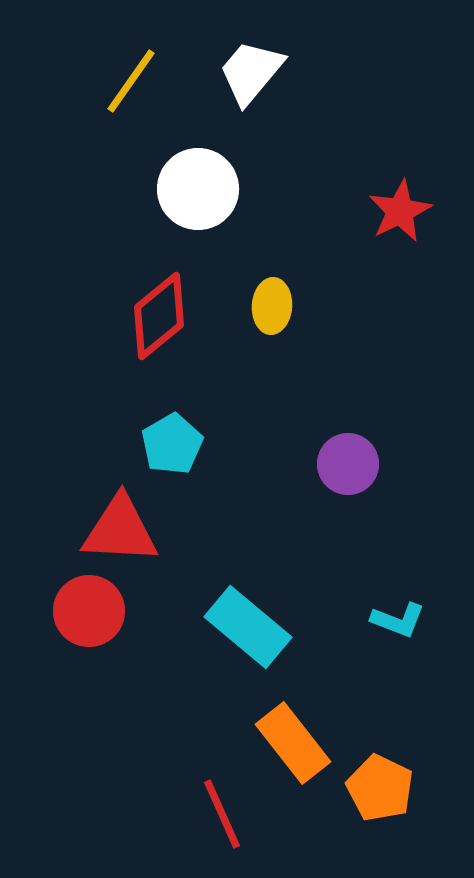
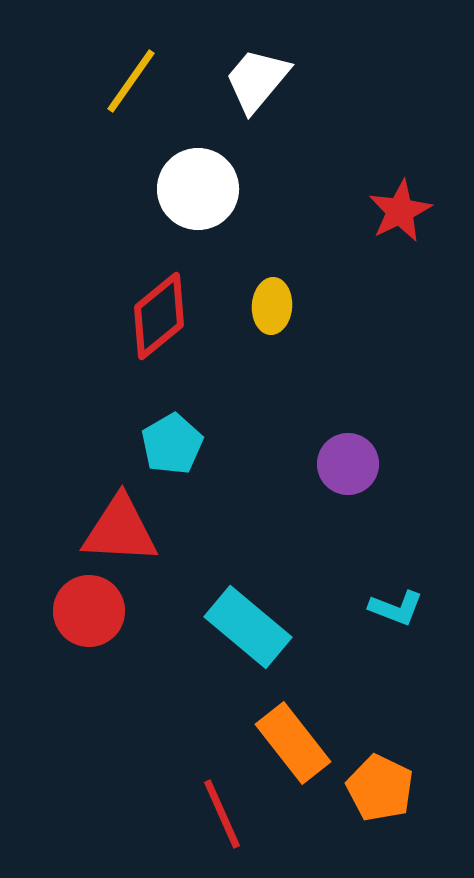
white trapezoid: moved 6 px right, 8 px down
cyan L-shape: moved 2 px left, 12 px up
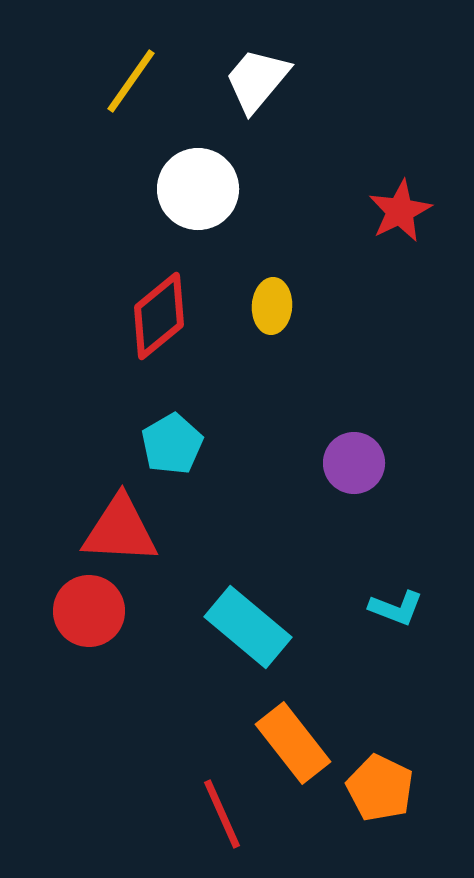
purple circle: moved 6 px right, 1 px up
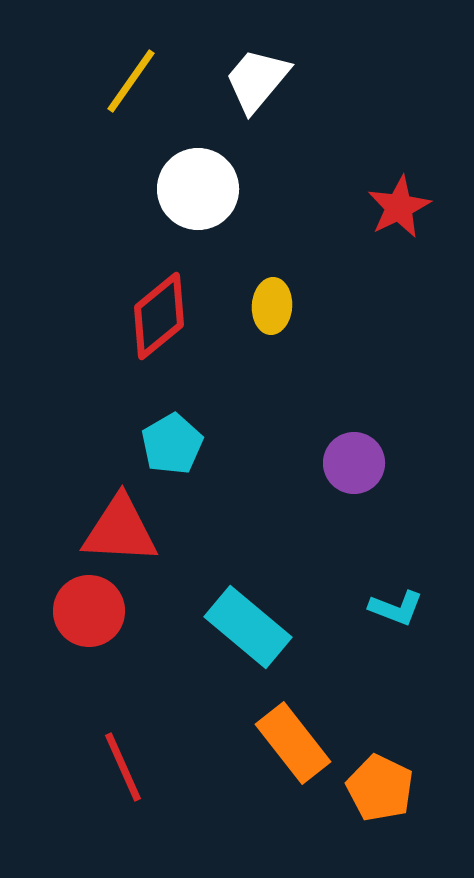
red star: moved 1 px left, 4 px up
red line: moved 99 px left, 47 px up
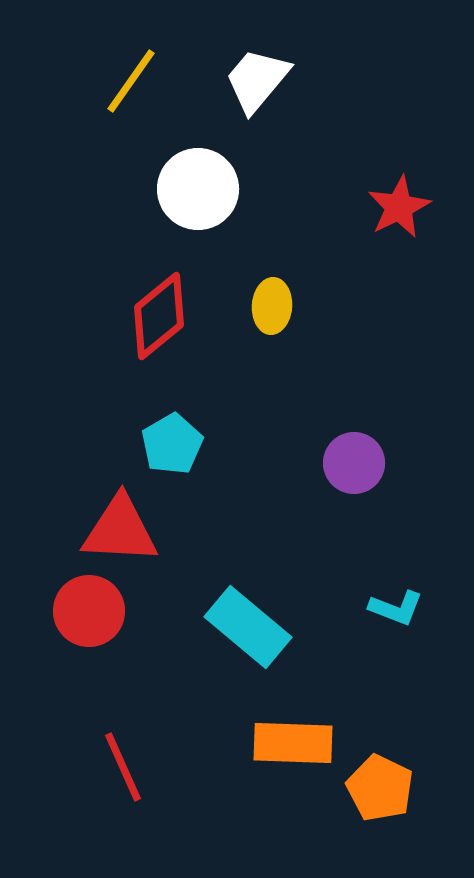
orange rectangle: rotated 50 degrees counterclockwise
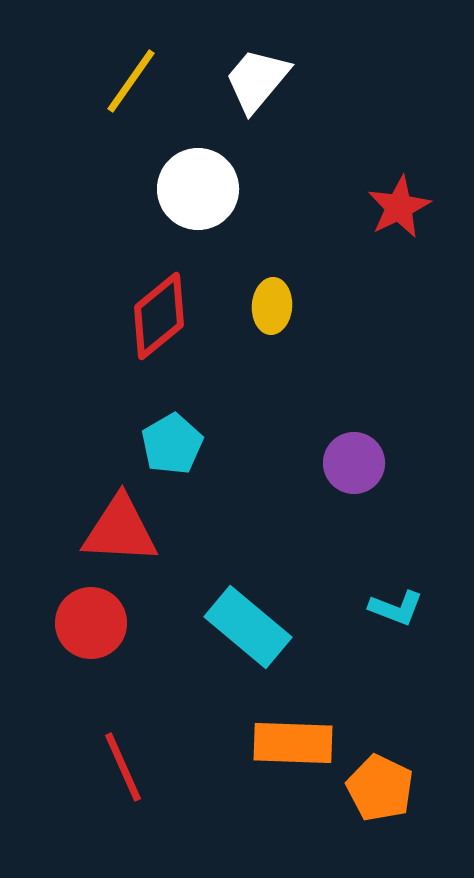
red circle: moved 2 px right, 12 px down
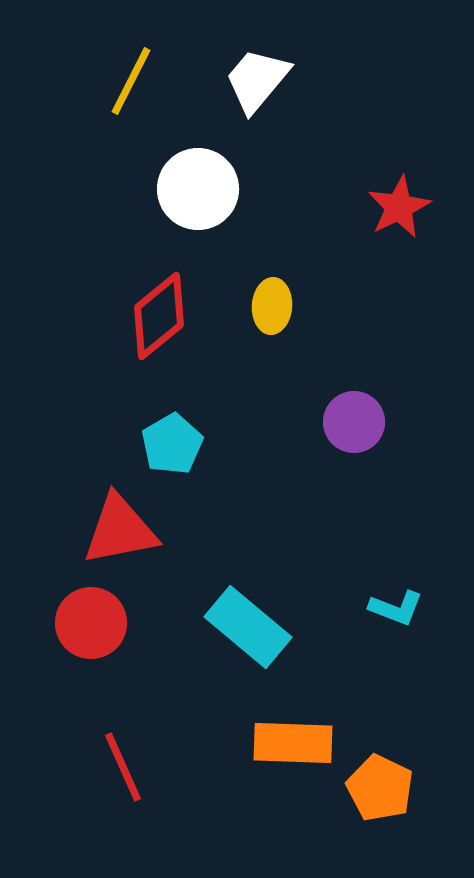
yellow line: rotated 8 degrees counterclockwise
purple circle: moved 41 px up
red triangle: rotated 14 degrees counterclockwise
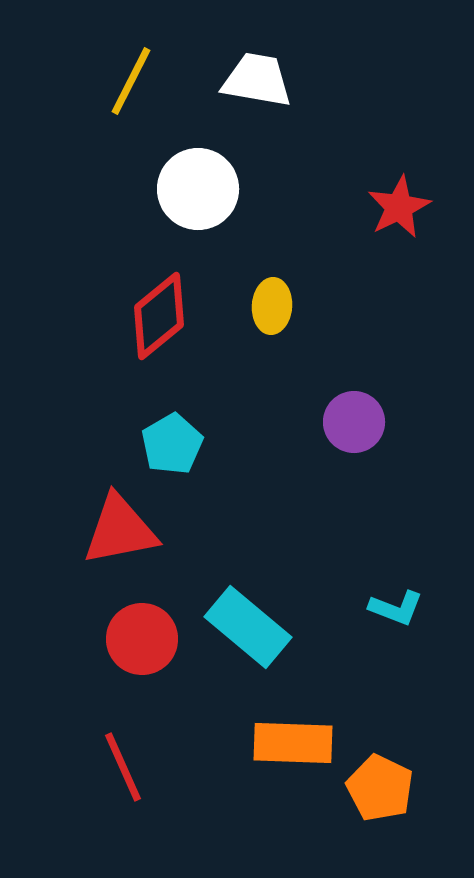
white trapezoid: rotated 60 degrees clockwise
red circle: moved 51 px right, 16 px down
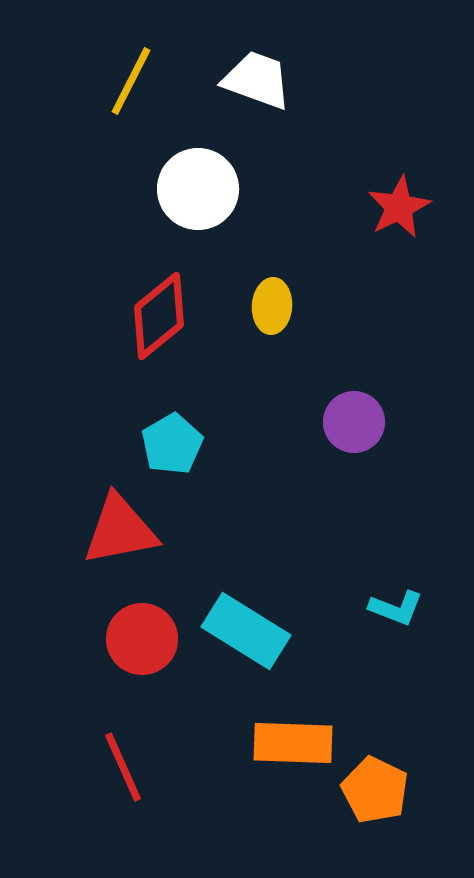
white trapezoid: rotated 10 degrees clockwise
cyan rectangle: moved 2 px left, 4 px down; rotated 8 degrees counterclockwise
orange pentagon: moved 5 px left, 2 px down
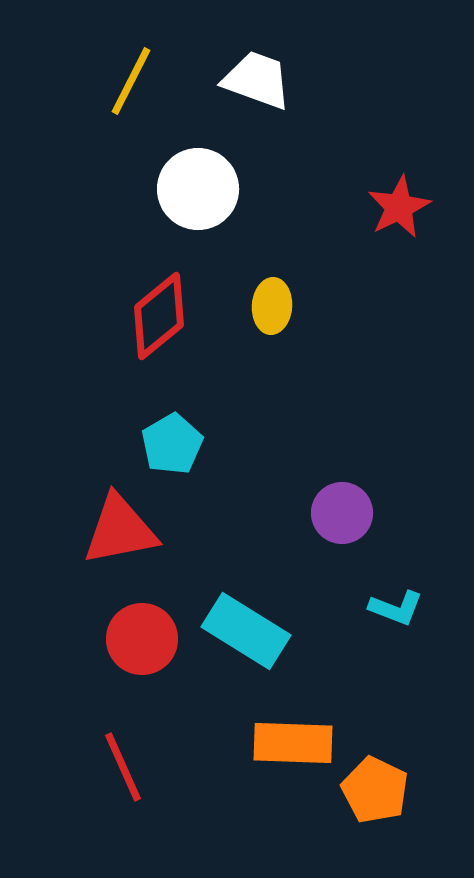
purple circle: moved 12 px left, 91 px down
